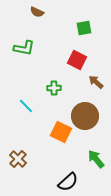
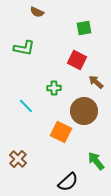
brown circle: moved 1 px left, 5 px up
green arrow: moved 2 px down
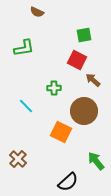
green square: moved 7 px down
green L-shape: rotated 20 degrees counterclockwise
brown arrow: moved 3 px left, 2 px up
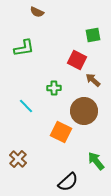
green square: moved 9 px right
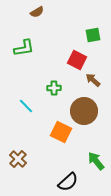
brown semicircle: rotated 56 degrees counterclockwise
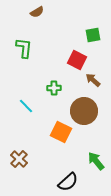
green L-shape: rotated 75 degrees counterclockwise
brown cross: moved 1 px right
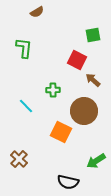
green cross: moved 1 px left, 2 px down
green arrow: rotated 84 degrees counterclockwise
black semicircle: rotated 55 degrees clockwise
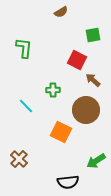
brown semicircle: moved 24 px right
brown circle: moved 2 px right, 1 px up
black semicircle: rotated 20 degrees counterclockwise
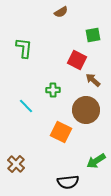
brown cross: moved 3 px left, 5 px down
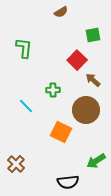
red square: rotated 18 degrees clockwise
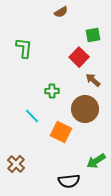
red square: moved 2 px right, 3 px up
green cross: moved 1 px left, 1 px down
cyan line: moved 6 px right, 10 px down
brown circle: moved 1 px left, 1 px up
black semicircle: moved 1 px right, 1 px up
